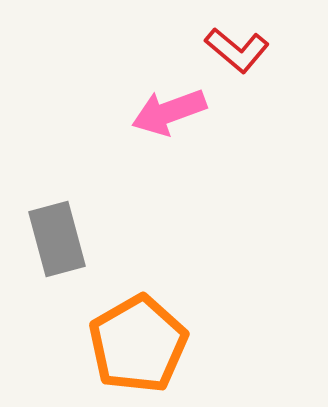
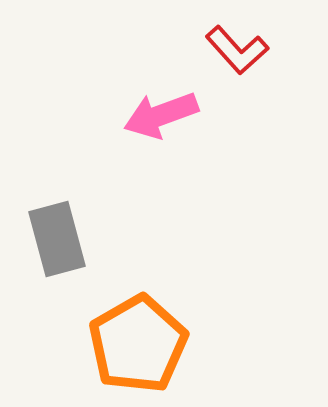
red L-shape: rotated 8 degrees clockwise
pink arrow: moved 8 px left, 3 px down
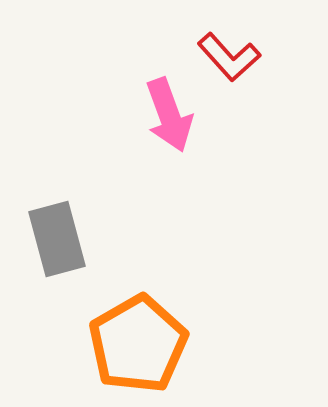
red L-shape: moved 8 px left, 7 px down
pink arrow: moved 8 px right; rotated 90 degrees counterclockwise
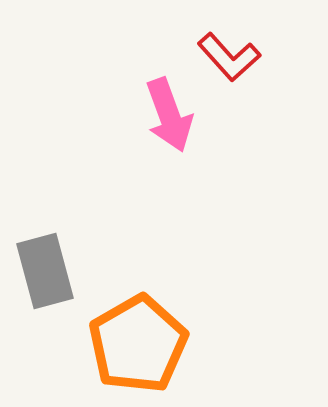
gray rectangle: moved 12 px left, 32 px down
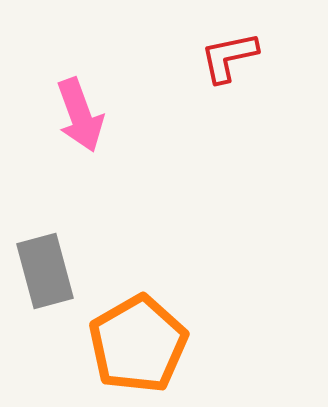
red L-shape: rotated 120 degrees clockwise
pink arrow: moved 89 px left
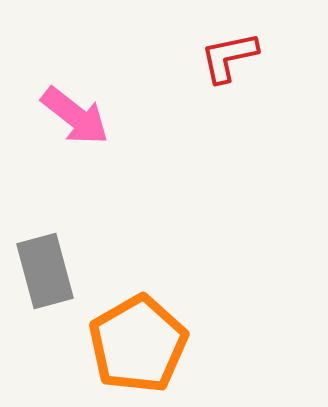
pink arrow: moved 5 px left, 1 px down; rotated 32 degrees counterclockwise
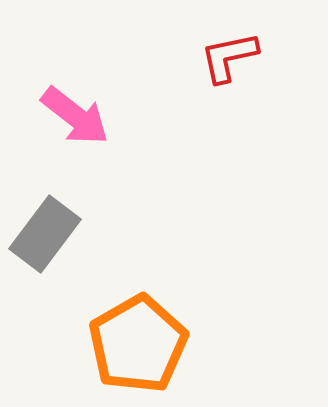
gray rectangle: moved 37 px up; rotated 52 degrees clockwise
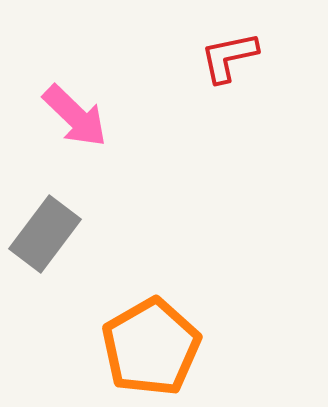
pink arrow: rotated 6 degrees clockwise
orange pentagon: moved 13 px right, 3 px down
